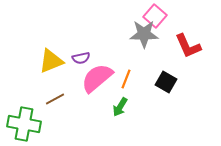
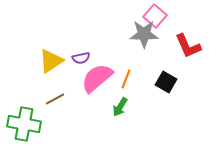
yellow triangle: rotated 12 degrees counterclockwise
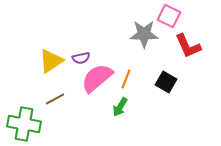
pink square: moved 14 px right; rotated 15 degrees counterclockwise
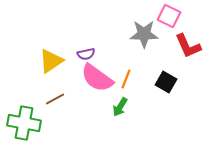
purple semicircle: moved 5 px right, 4 px up
pink semicircle: rotated 104 degrees counterclockwise
green cross: moved 1 px up
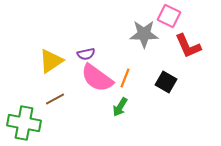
orange line: moved 1 px left, 1 px up
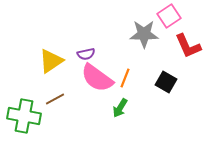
pink square: rotated 30 degrees clockwise
green arrow: moved 1 px down
green cross: moved 7 px up
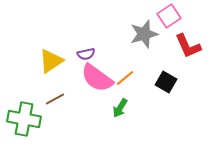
gray star: rotated 16 degrees counterclockwise
orange line: rotated 30 degrees clockwise
green cross: moved 3 px down
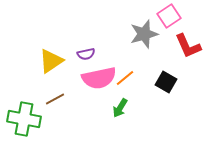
pink semicircle: moved 2 px right; rotated 48 degrees counterclockwise
